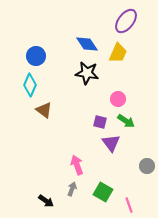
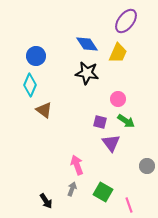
black arrow: rotated 21 degrees clockwise
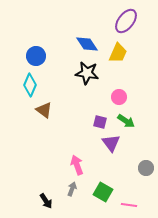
pink circle: moved 1 px right, 2 px up
gray circle: moved 1 px left, 2 px down
pink line: rotated 63 degrees counterclockwise
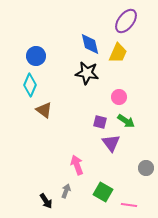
blue diamond: moved 3 px right; rotated 20 degrees clockwise
gray arrow: moved 6 px left, 2 px down
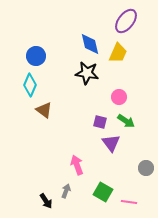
pink line: moved 3 px up
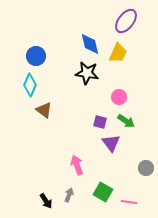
gray arrow: moved 3 px right, 4 px down
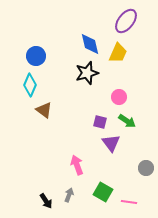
black star: rotated 25 degrees counterclockwise
green arrow: moved 1 px right
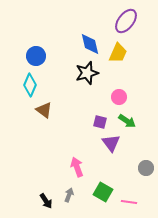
pink arrow: moved 2 px down
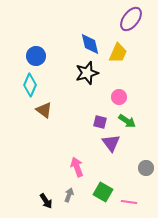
purple ellipse: moved 5 px right, 2 px up
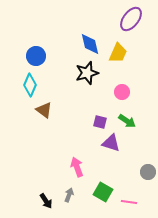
pink circle: moved 3 px right, 5 px up
purple triangle: rotated 36 degrees counterclockwise
gray circle: moved 2 px right, 4 px down
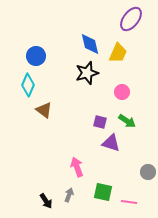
cyan diamond: moved 2 px left
green square: rotated 18 degrees counterclockwise
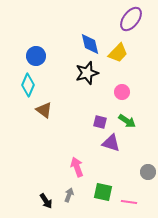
yellow trapezoid: rotated 20 degrees clockwise
